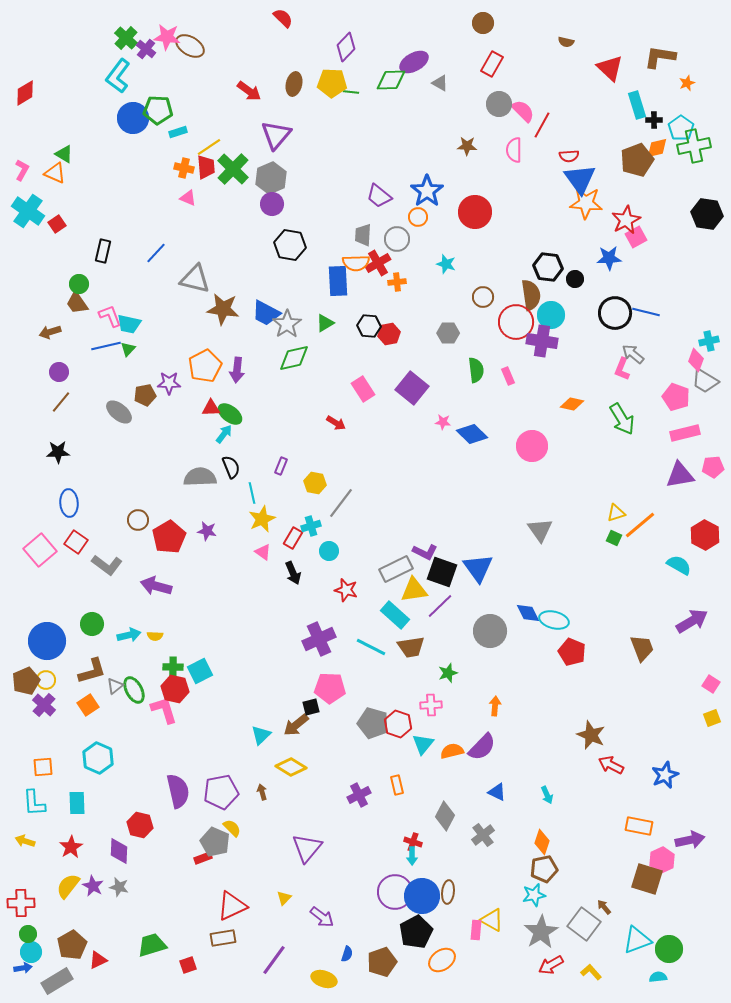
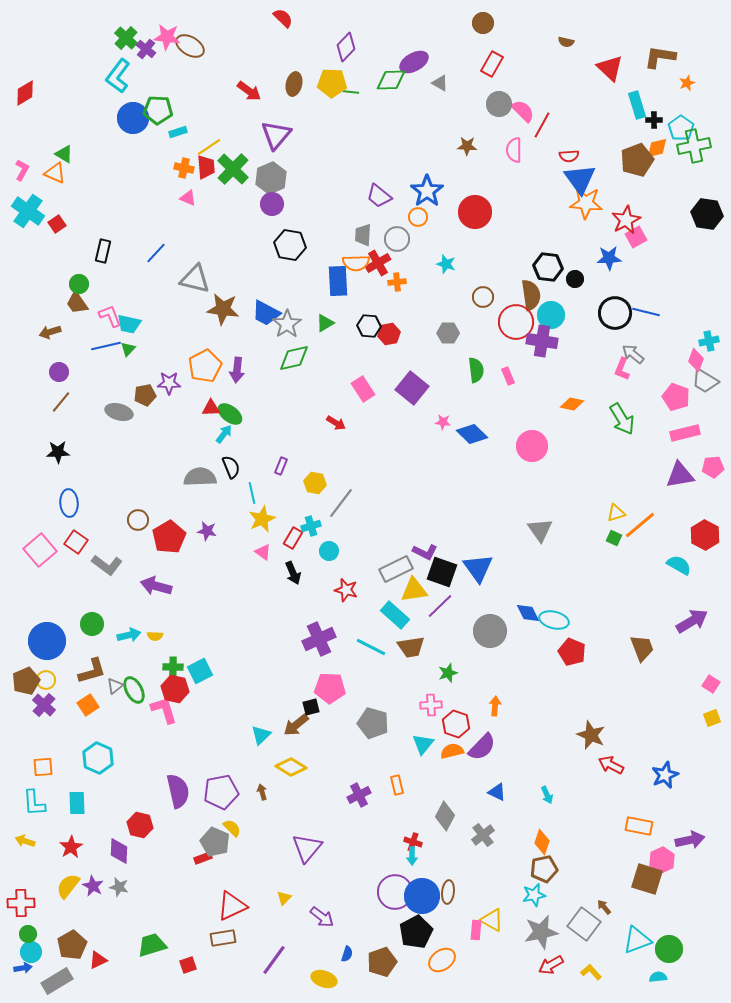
gray ellipse at (119, 412): rotated 24 degrees counterclockwise
red hexagon at (398, 724): moved 58 px right
gray star at (541, 932): rotated 20 degrees clockwise
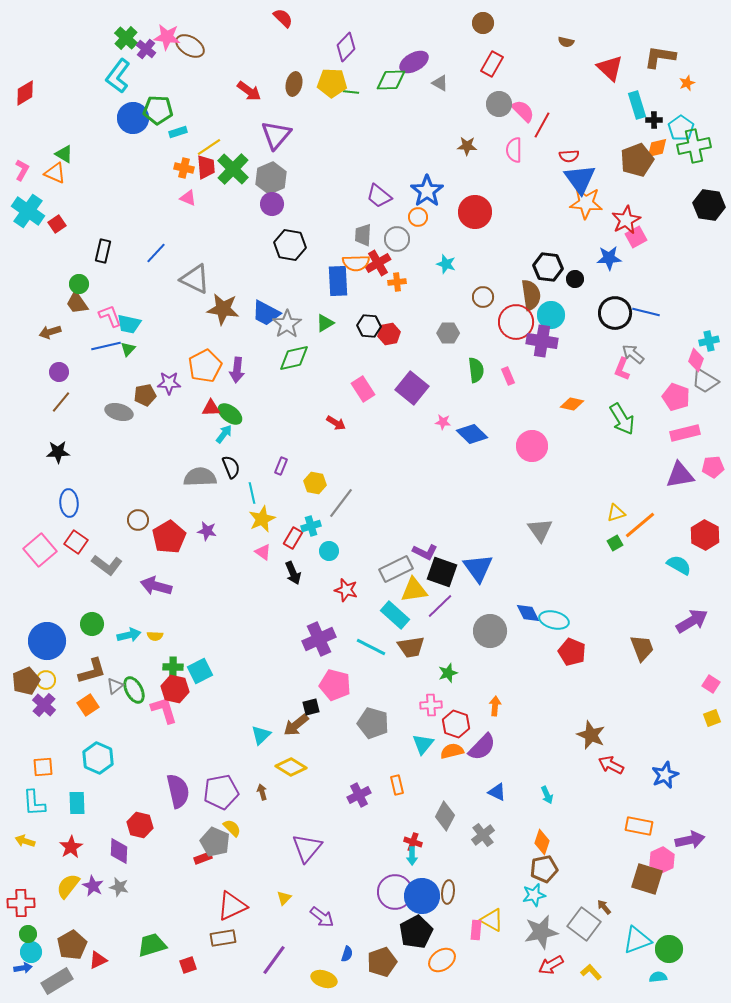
black hexagon at (707, 214): moved 2 px right, 9 px up
gray triangle at (195, 279): rotated 12 degrees clockwise
green square at (614, 538): moved 1 px right, 5 px down; rotated 35 degrees clockwise
pink pentagon at (330, 688): moved 5 px right, 3 px up; rotated 12 degrees clockwise
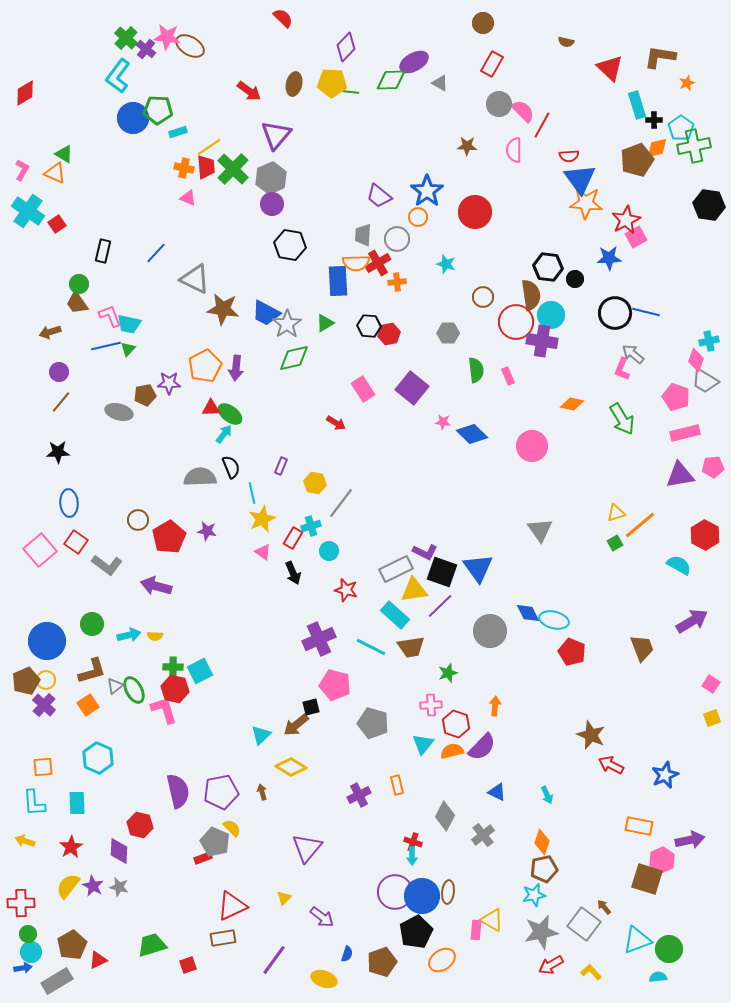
purple arrow at (237, 370): moved 1 px left, 2 px up
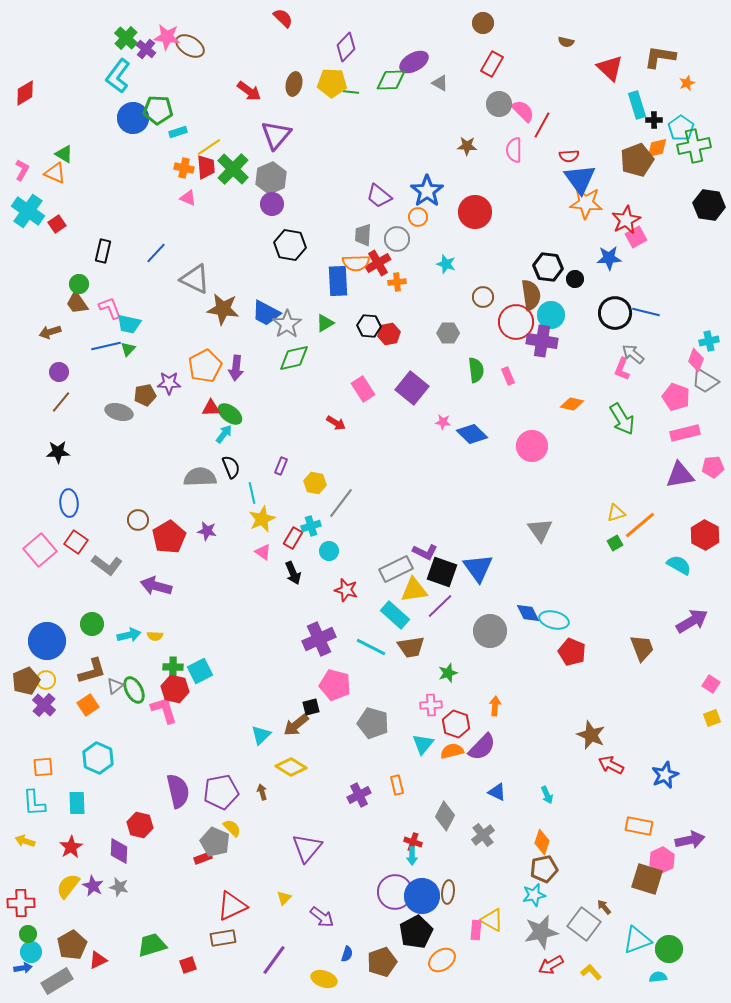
pink L-shape at (110, 316): moved 8 px up
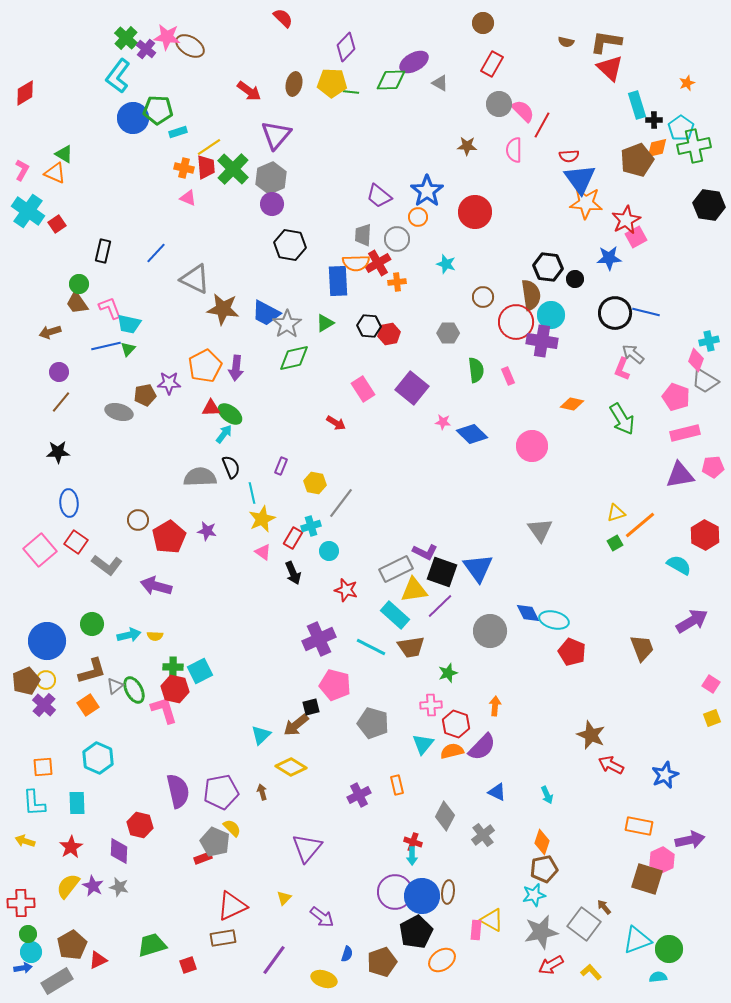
brown L-shape at (660, 57): moved 54 px left, 15 px up
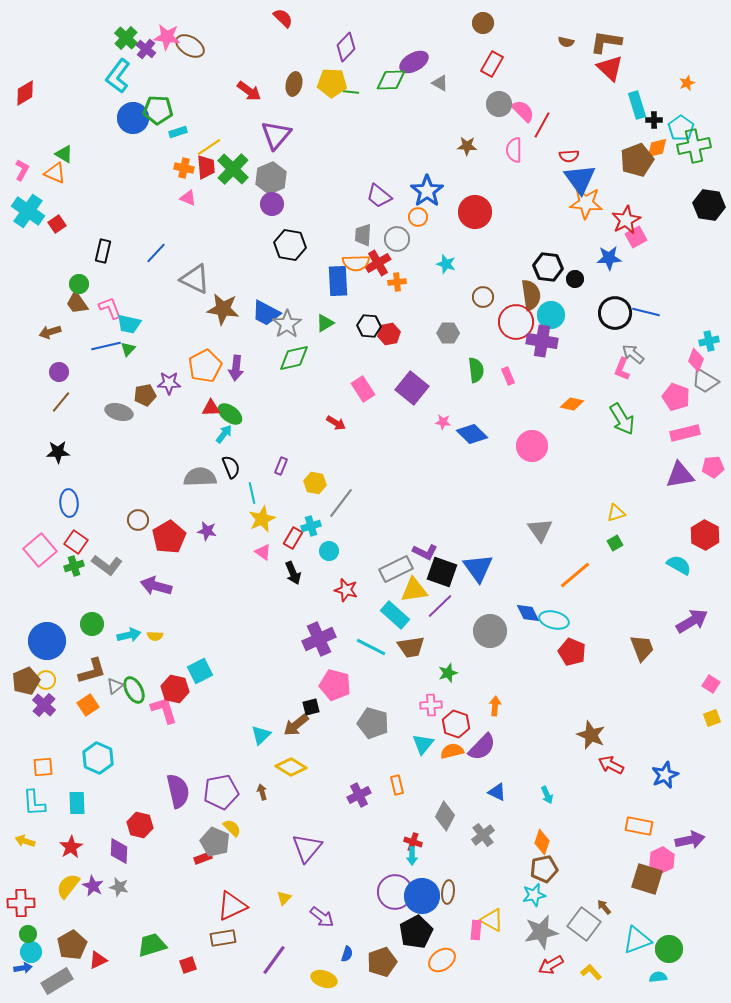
orange line at (640, 525): moved 65 px left, 50 px down
green cross at (173, 667): moved 99 px left, 101 px up; rotated 18 degrees counterclockwise
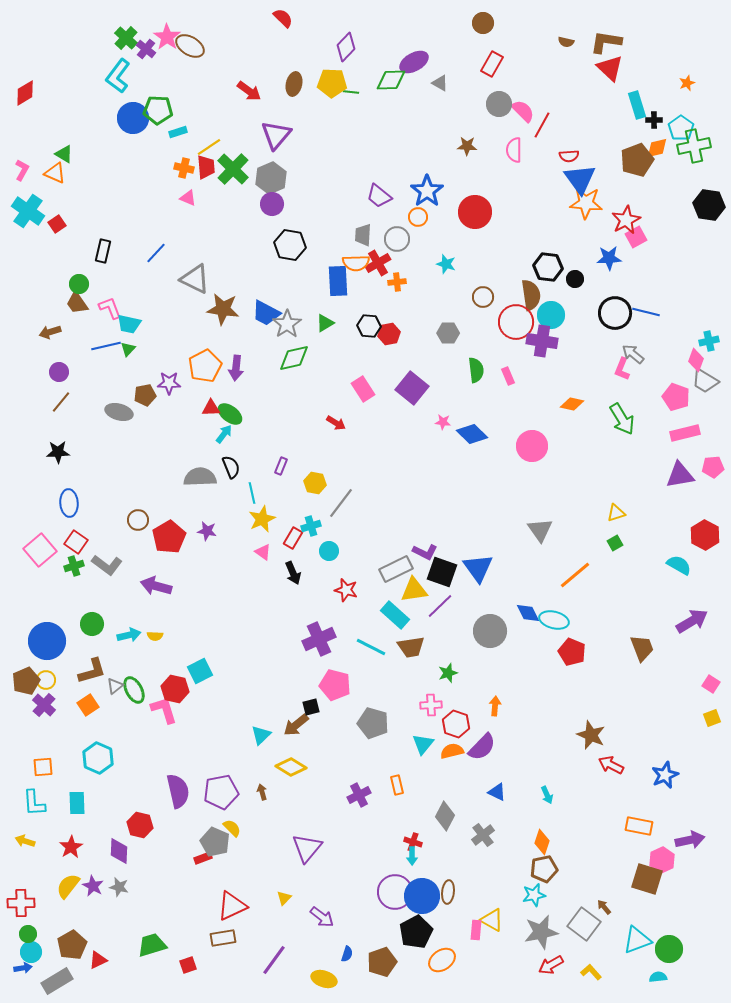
pink star at (167, 37): rotated 28 degrees clockwise
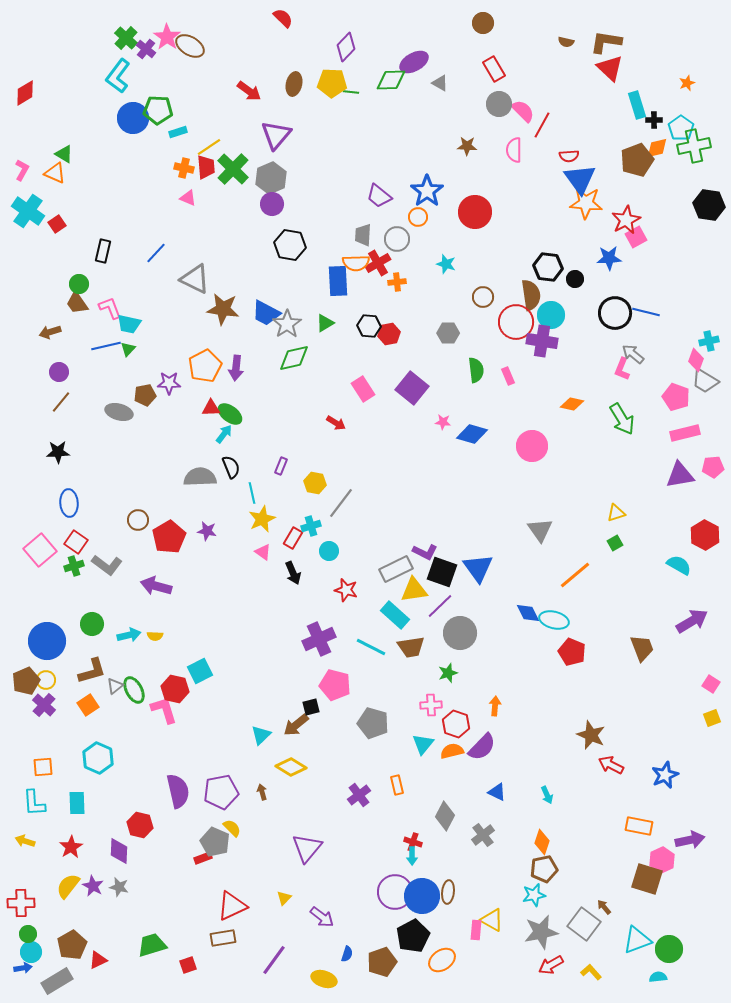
red rectangle at (492, 64): moved 2 px right, 5 px down; rotated 60 degrees counterclockwise
blue diamond at (472, 434): rotated 28 degrees counterclockwise
gray circle at (490, 631): moved 30 px left, 2 px down
purple cross at (359, 795): rotated 10 degrees counterclockwise
black pentagon at (416, 932): moved 3 px left, 4 px down
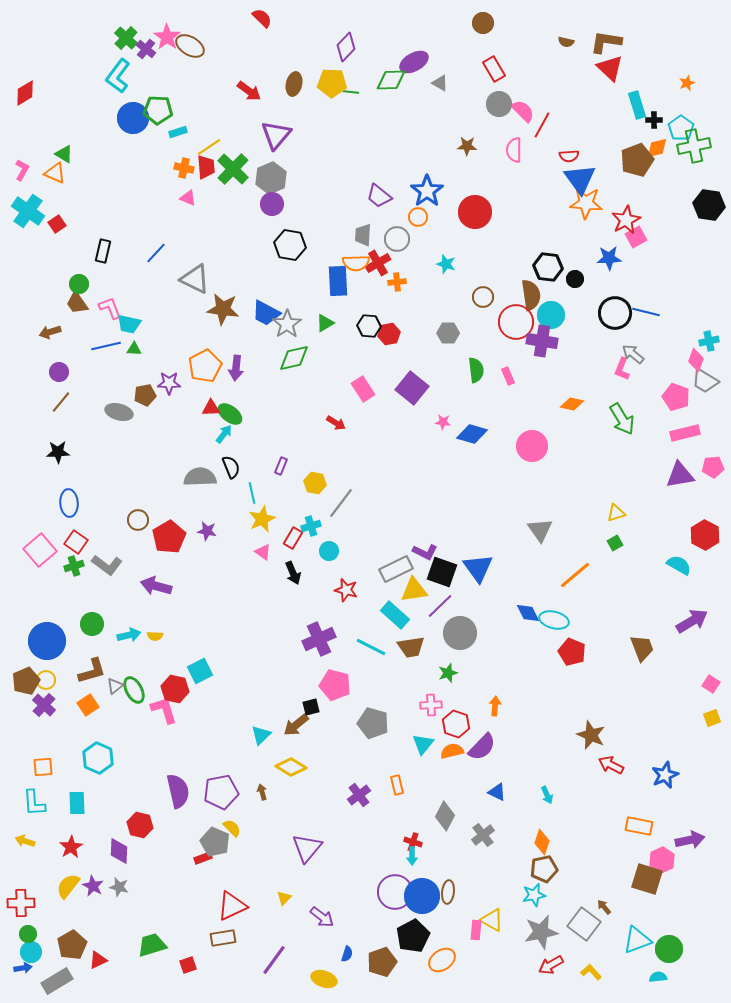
red semicircle at (283, 18): moved 21 px left
green triangle at (128, 349): moved 6 px right; rotated 49 degrees clockwise
